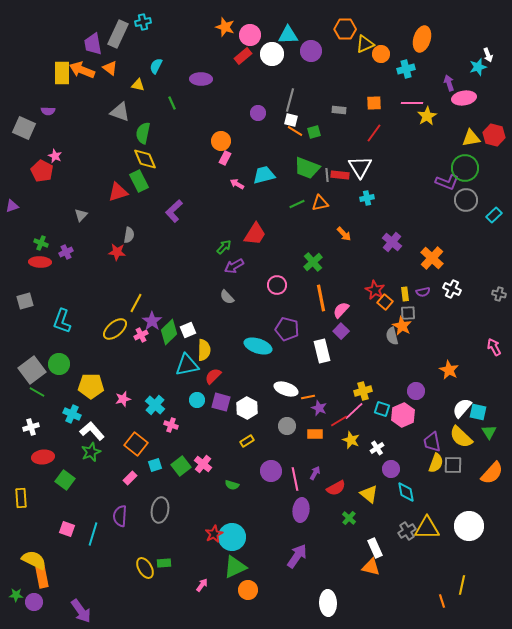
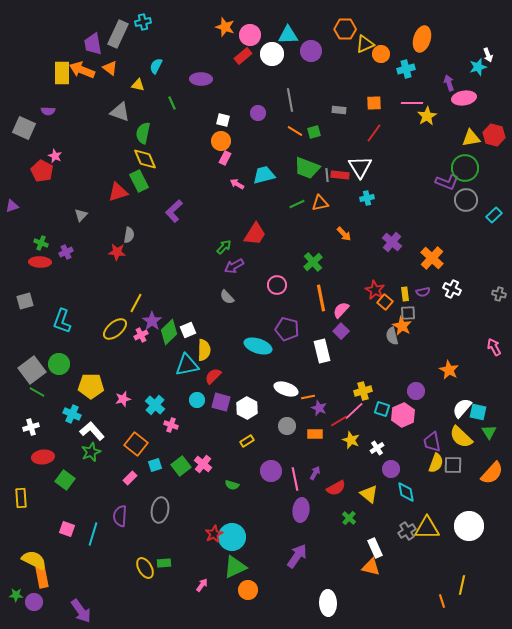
gray line at (290, 100): rotated 25 degrees counterclockwise
white square at (291, 120): moved 68 px left
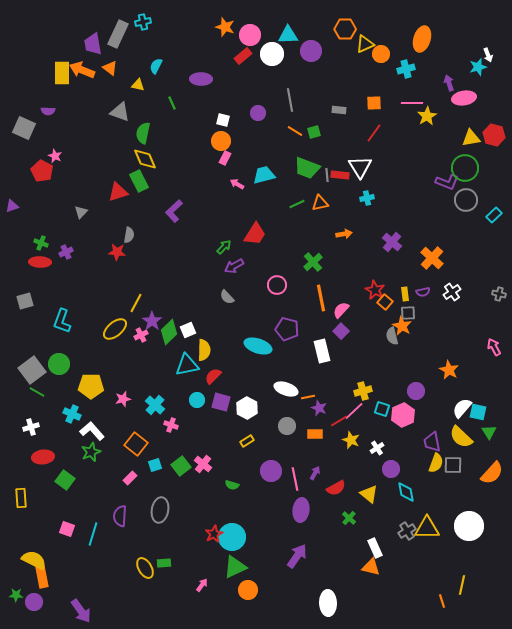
gray triangle at (81, 215): moved 3 px up
orange arrow at (344, 234): rotated 56 degrees counterclockwise
white cross at (452, 289): moved 3 px down; rotated 30 degrees clockwise
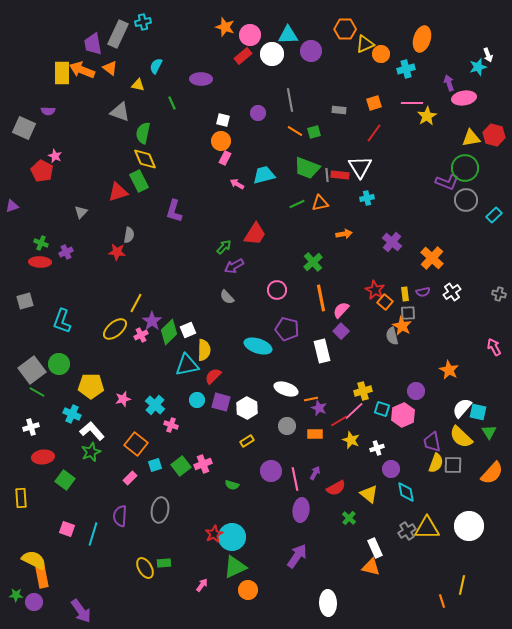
orange square at (374, 103): rotated 14 degrees counterclockwise
purple L-shape at (174, 211): rotated 30 degrees counterclockwise
pink circle at (277, 285): moved 5 px down
orange line at (308, 397): moved 3 px right, 2 px down
white cross at (377, 448): rotated 16 degrees clockwise
pink cross at (203, 464): rotated 30 degrees clockwise
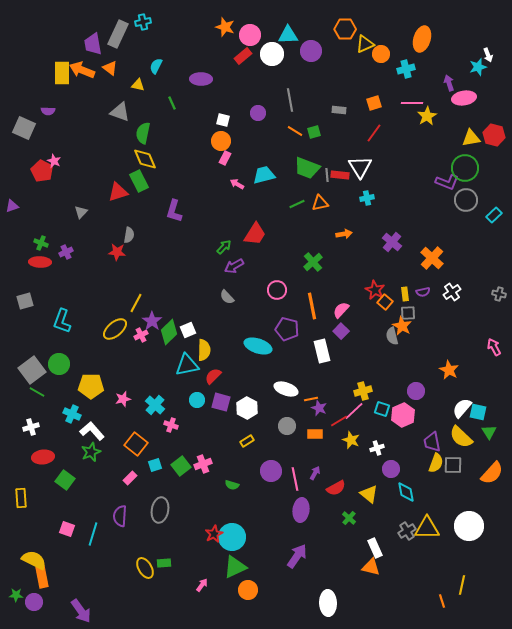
pink star at (55, 156): moved 1 px left, 5 px down
orange line at (321, 298): moved 9 px left, 8 px down
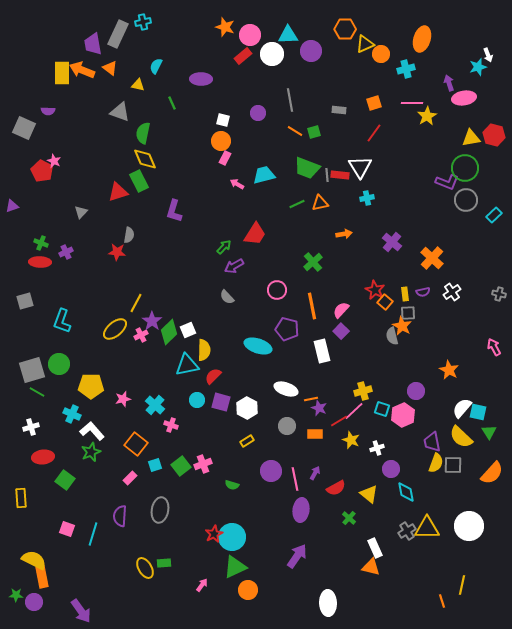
gray square at (32, 370): rotated 20 degrees clockwise
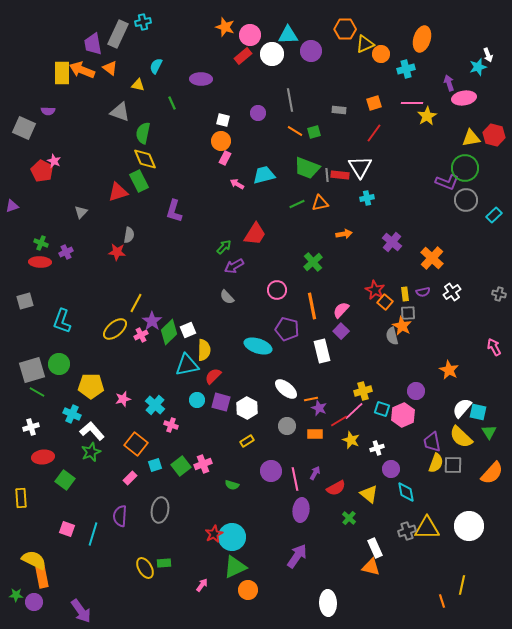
white ellipse at (286, 389): rotated 20 degrees clockwise
gray cross at (407, 531): rotated 12 degrees clockwise
